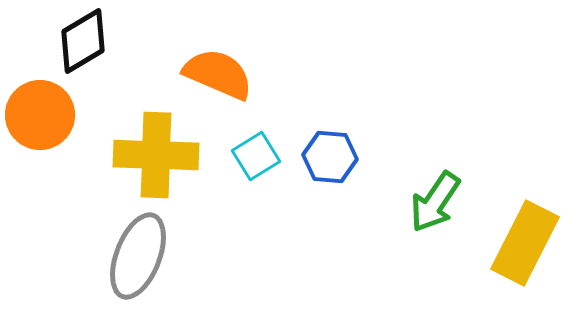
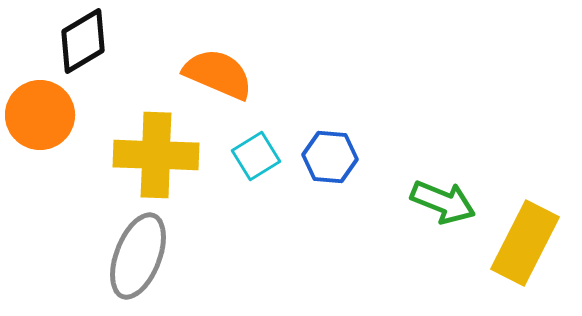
green arrow: moved 8 px right; rotated 102 degrees counterclockwise
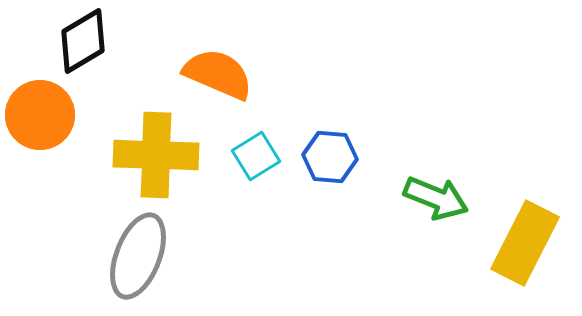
green arrow: moved 7 px left, 4 px up
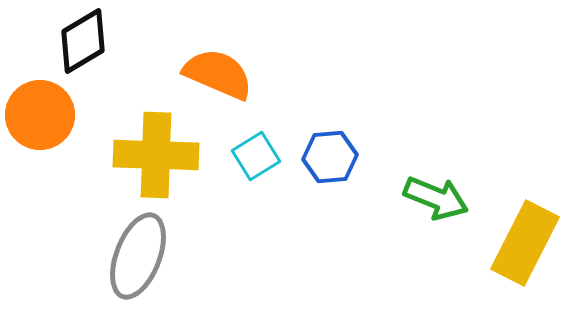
blue hexagon: rotated 10 degrees counterclockwise
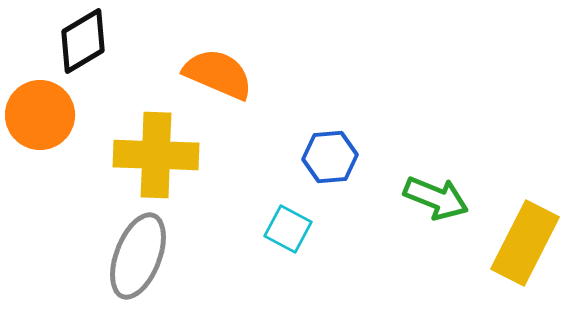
cyan square: moved 32 px right, 73 px down; rotated 30 degrees counterclockwise
